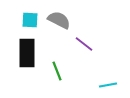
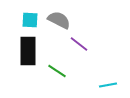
purple line: moved 5 px left
black rectangle: moved 1 px right, 2 px up
green line: rotated 36 degrees counterclockwise
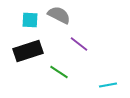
gray semicircle: moved 5 px up
black rectangle: rotated 72 degrees clockwise
green line: moved 2 px right, 1 px down
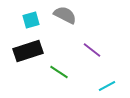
gray semicircle: moved 6 px right
cyan square: moved 1 px right; rotated 18 degrees counterclockwise
purple line: moved 13 px right, 6 px down
cyan line: moved 1 px left, 1 px down; rotated 18 degrees counterclockwise
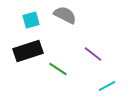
purple line: moved 1 px right, 4 px down
green line: moved 1 px left, 3 px up
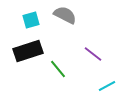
green line: rotated 18 degrees clockwise
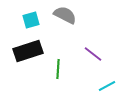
green line: rotated 42 degrees clockwise
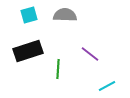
gray semicircle: rotated 25 degrees counterclockwise
cyan square: moved 2 px left, 5 px up
purple line: moved 3 px left
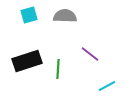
gray semicircle: moved 1 px down
black rectangle: moved 1 px left, 10 px down
